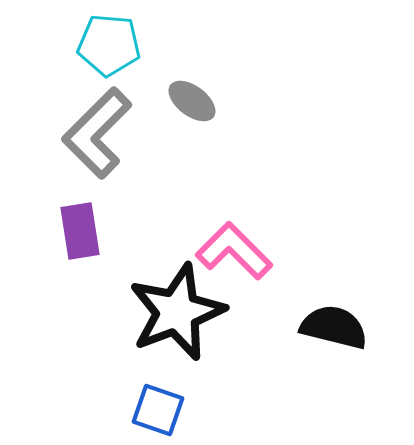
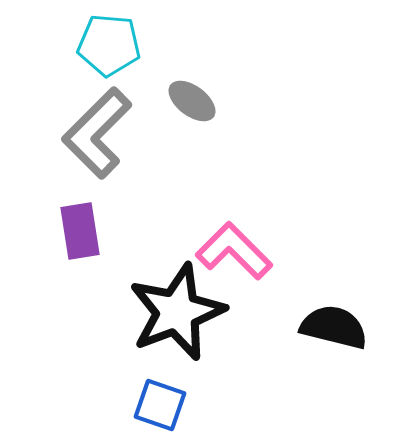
blue square: moved 2 px right, 5 px up
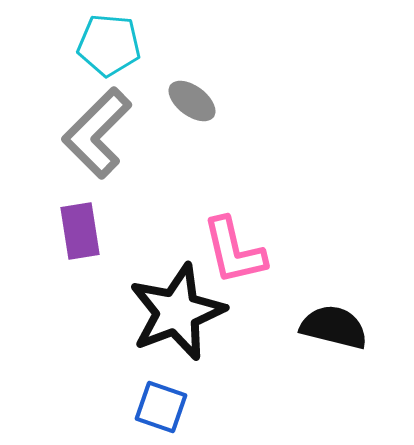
pink L-shape: rotated 148 degrees counterclockwise
blue square: moved 1 px right, 2 px down
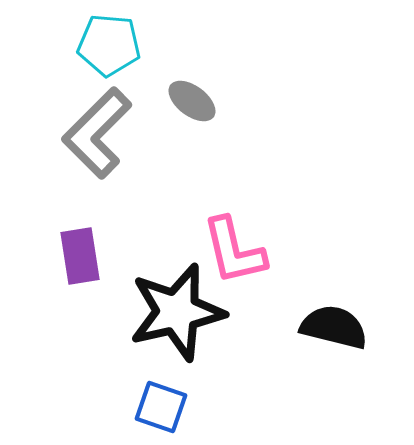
purple rectangle: moved 25 px down
black star: rotated 8 degrees clockwise
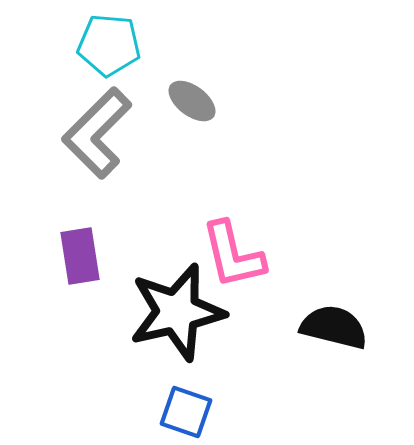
pink L-shape: moved 1 px left, 4 px down
blue square: moved 25 px right, 5 px down
